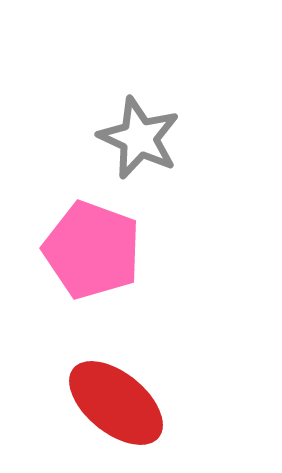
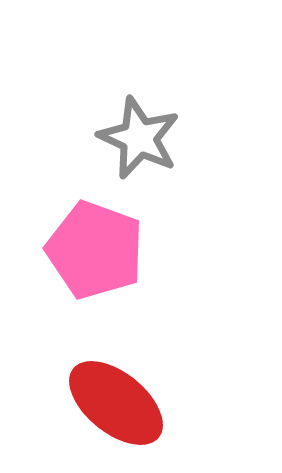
pink pentagon: moved 3 px right
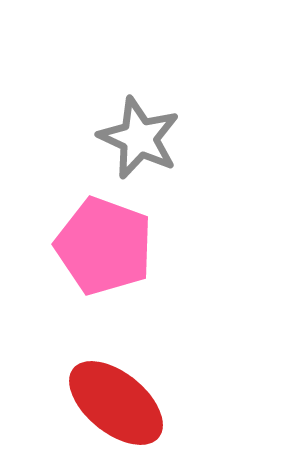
pink pentagon: moved 9 px right, 4 px up
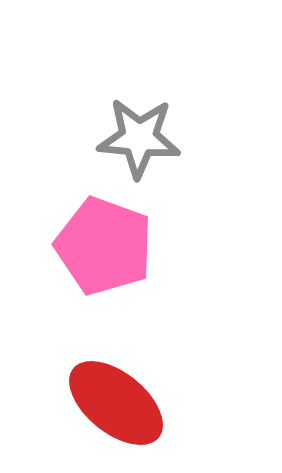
gray star: rotated 20 degrees counterclockwise
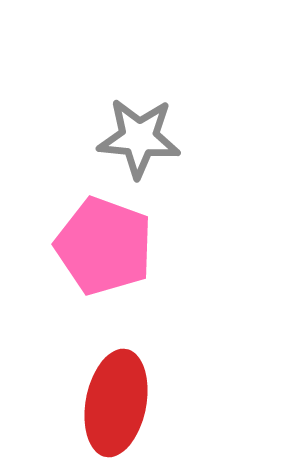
red ellipse: rotated 62 degrees clockwise
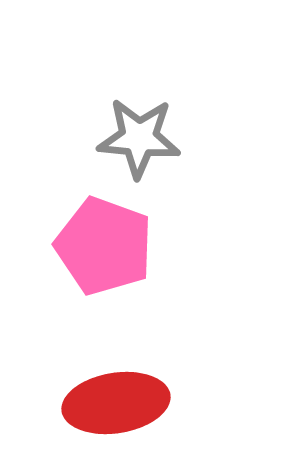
red ellipse: rotated 70 degrees clockwise
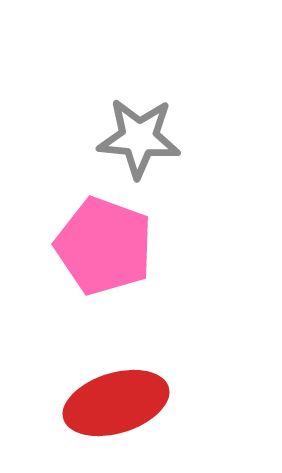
red ellipse: rotated 8 degrees counterclockwise
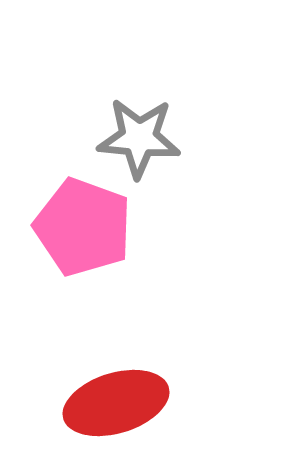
pink pentagon: moved 21 px left, 19 px up
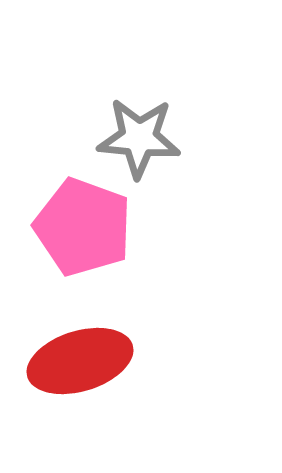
red ellipse: moved 36 px left, 42 px up
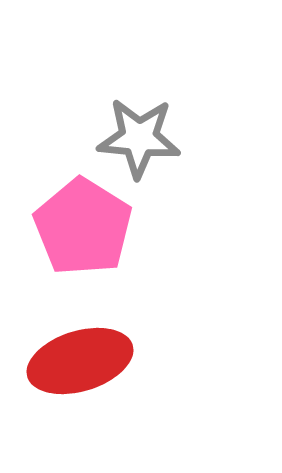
pink pentagon: rotated 12 degrees clockwise
